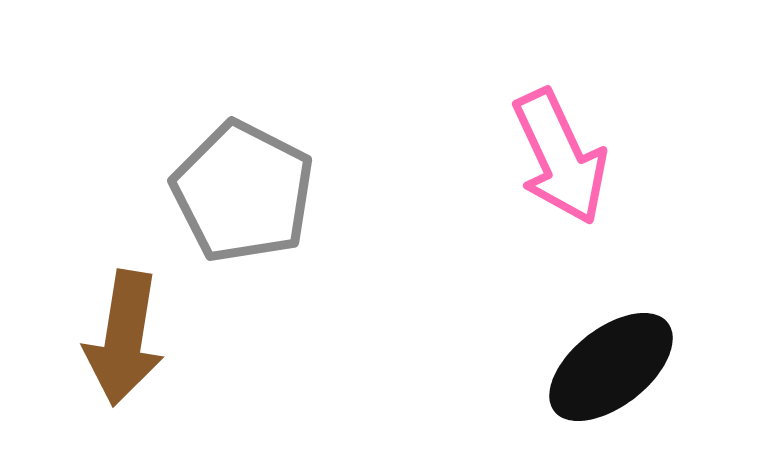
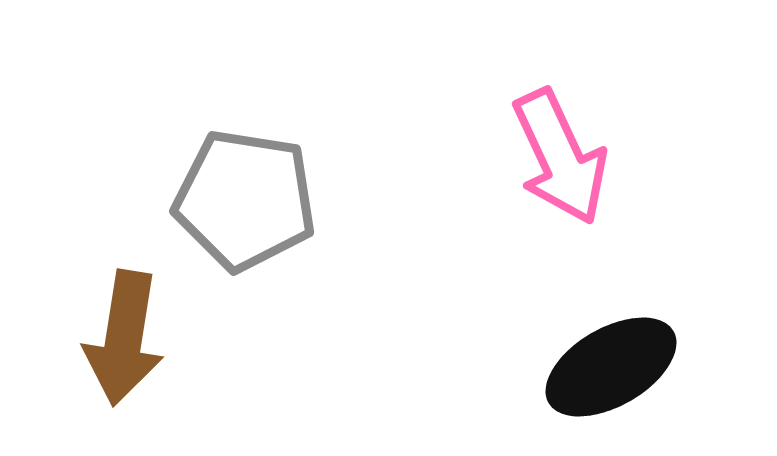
gray pentagon: moved 2 px right, 8 px down; rotated 18 degrees counterclockwise
black ellipse: rotated 8 degrees clockwise
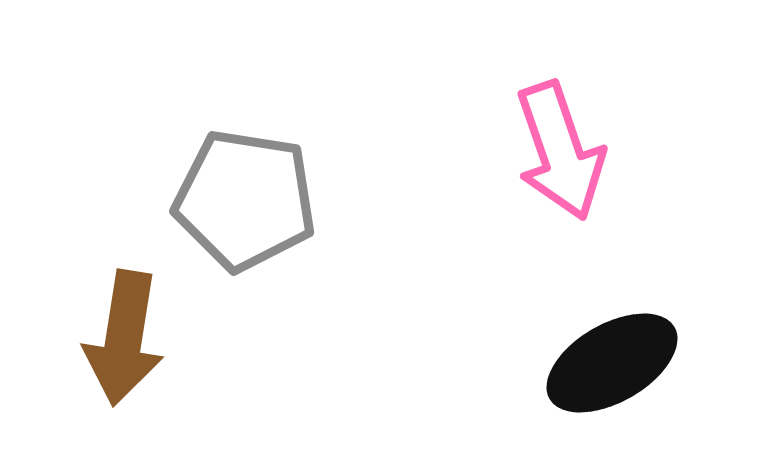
pink arrow: moved 6 px up; rotated 6 degrees clockwise
black ellipse: moved 1 px right, 4 px up
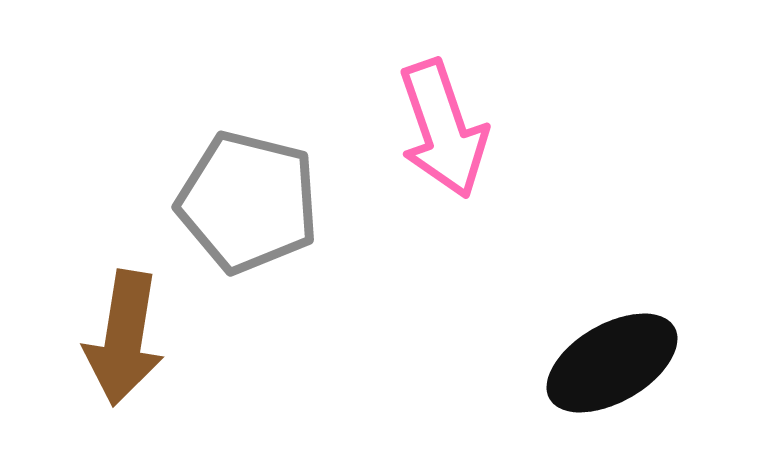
pink arrow: moved 117 px left, 22 px up
gray pentagon: moved 3 px right, 2 px down; rotated 5 degrees clockwise
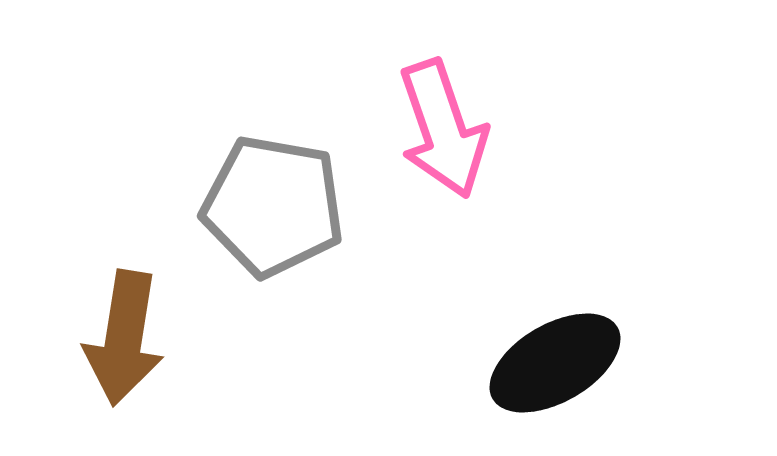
gray pentagon: moved 25 px right, 4 px down; rotated 4 degrees counterclockwise
black ellipse: moved 57 px left
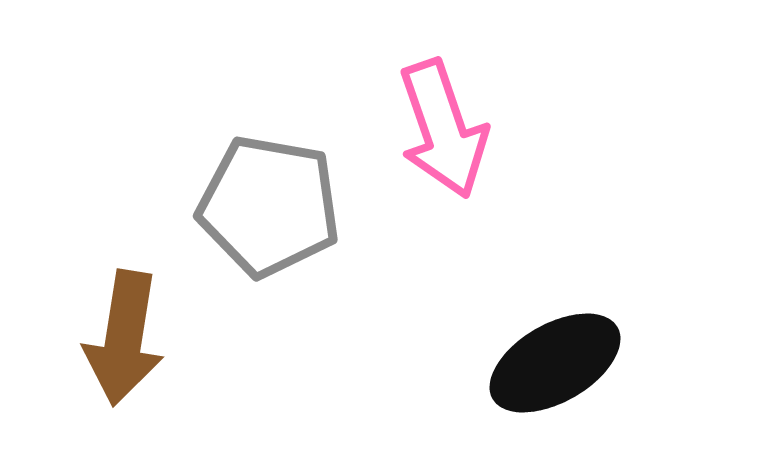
gray pentagon: moved 4 px left
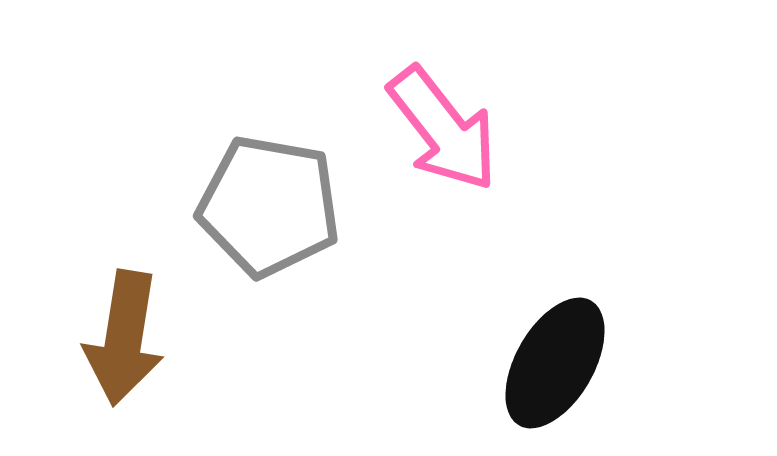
pink arrow: rotated 19 degrees counterclockwise
black ellipse: rotated 30 degrees counterclockwise
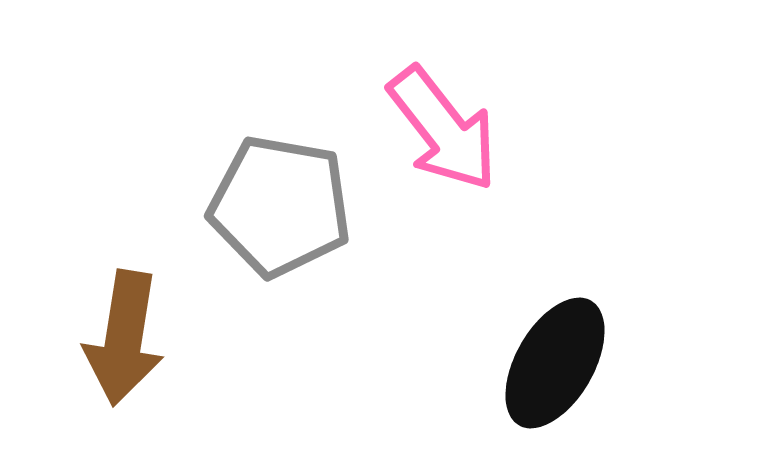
gray pentagon: moved 11 px right
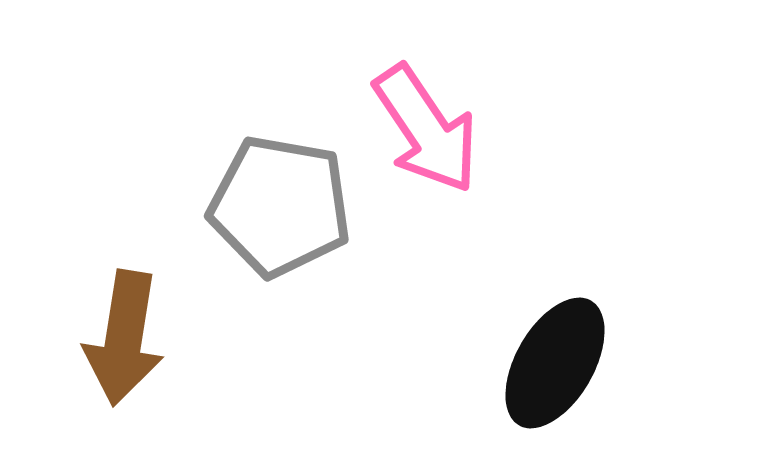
pink arrow: moved 17 px left; rotated 4 degrees clockwise
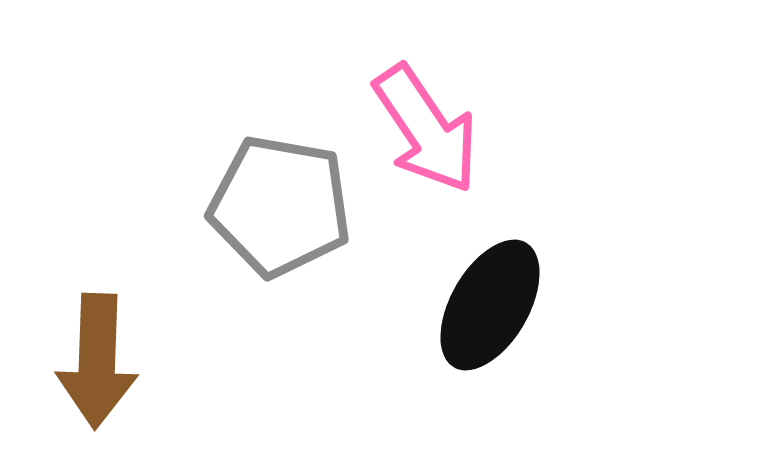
brown arrow: moved 27 px left, 23 px down; rotated 7 degrees counterclockwise
black ellipse: moved 65 px left, 58 px up
